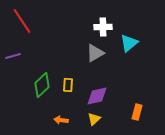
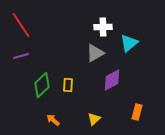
red line: moved 1 px left, 4 px down
purple line: moved 8 px right
purple diamond: moved 15 px right, 16 px up; rotated 15 degrees counterclockwise
orange arrow: moved 8 px left; rotated 32 degrees clockwise
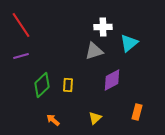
gray triangle: moved 1 px left, 2 px up; rotated 12 degrees clockwise
yellow triangle: moved 1 px right, 1 px up
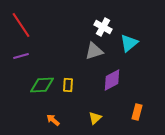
white cross: rotated 30 degrees clockwise
green diamond: rotated 40 degrees clockwise
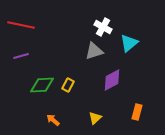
red line: rotated 44 degrees counterclockwise
yellow rectangle: rotated 24 degrees clockwise
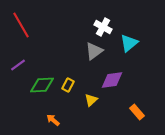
red line: rotated 48 degrees clockwise
gray triangle: rotated 18 degrees counterclockwise
purple line: moved 3 px left, 9 px down; rotated 21 degrees counterclockwise
purple diamond: rotated 20 degrees clockwise
orange rectangle: rotated 56 degrees counterclockwise
yellow triangle: moved 4 px left, 18 px up
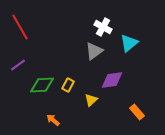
red line: moved 1 px left, 2 px down
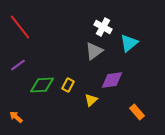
red line: rotated 8 degrees counterclockwise
orange arrow: moved 37 px left, 3 px up
